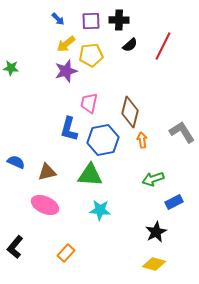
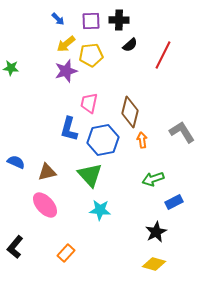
red line: moved 9 px down
green triangle: rotated 44 degrees clockwise
pink ellipse: rotated 24 degrees clockwise
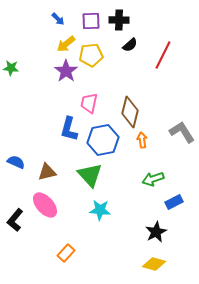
purple star: rotated 20 degrees counterclockwise
black L-shape: moved 27 px up
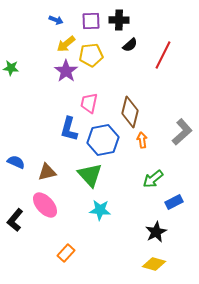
blue arrow: moved 2 px left, 1 px down; rotated 24 degrees counterclockwise
gray L-shape: rotated 80 degrees clockwise
green arrow: rotated 20 degrees counterclockwise
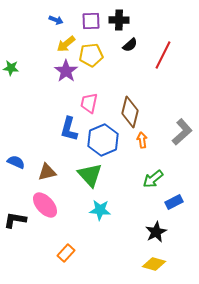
blue hexagon: rotated 12 degrees counterclockwise
black L-shape: rotated 60 degrees clockwise
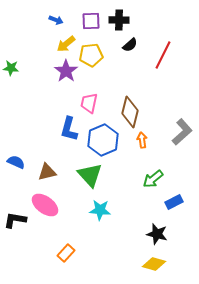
pink ellipse: rotated 12 degrees counterclockwise
black star: moved 1 px right, 2 px down; rotated 30 degrees counterclockwise
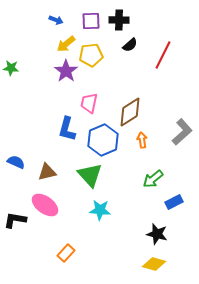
brown diamond: rotated 44 degrees clockwise
blue L-shape: moved 2 px left
